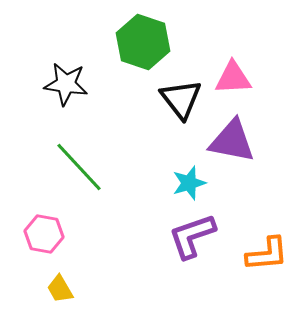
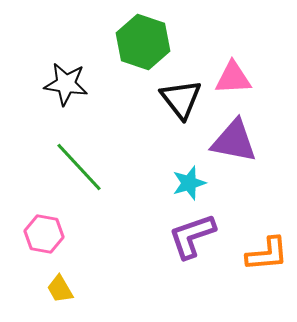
purple triangle: moved 2 px right
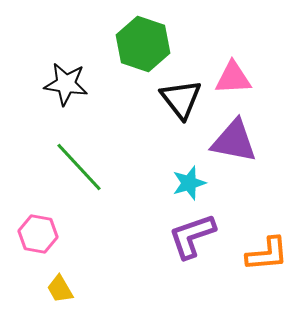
green hexagon: moved 2 px down
pink hexagon: moved 6 px left
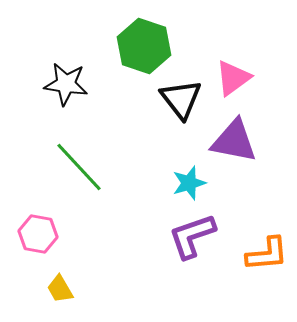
green hexagon: moved 1 px right, 2 px down
pink triangle: rotated 33 degrees counterclockwise
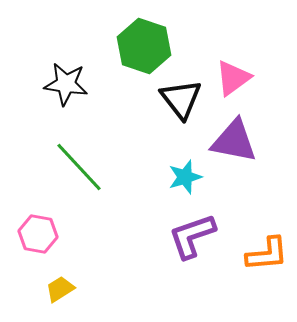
cyan star: moved 4 px left, 6 px up
yellow trapezoid: rotated 88 degrees clockwise
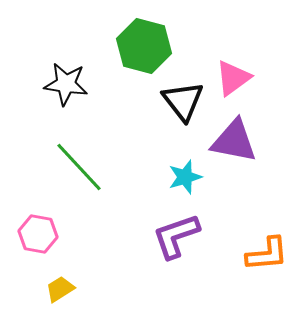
green hexagon: rotated 4 degrees counterclockwise
black triangle: moved 2 px right, 2 px down
purple L-shape: moved 16 px left
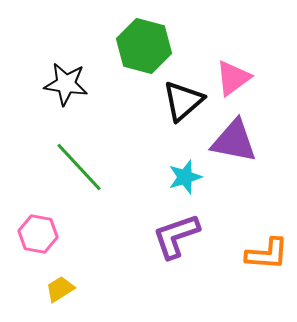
black triangle: rotated 27 degrees clockwise
orange L-shape: rotated 9 degrees clockwise
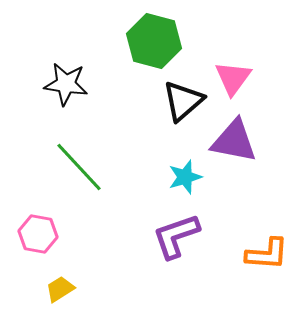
green hexagon: moved 10 px right, 5 px up
pink triangle: rotated 18 degrees counterclockwise
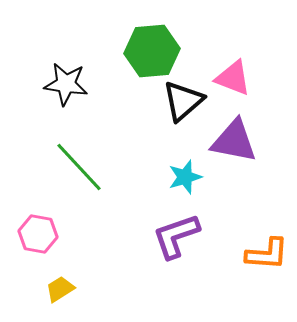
green hexagon: moved 2 px left, 10 px down; rotated 20 degrees counterclockwise
pink triangle: rotated 45 degrees counterclockwise
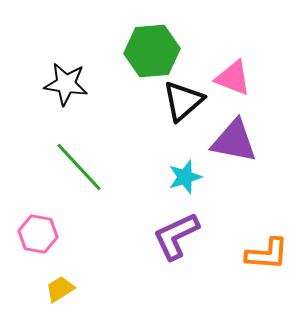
purple L-shape: rotated 6 degrees counterclockwise
